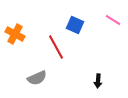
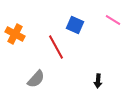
gray semicircle: moved 1 px left, 1 px down; rotated 24 degrees counterclockwise
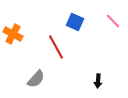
pink line: moved 1 px down; rotated 14 degrees clockwise
blue square: moved 3 px up
orange cross: moved 2 px left
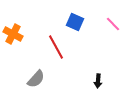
pink line: moved 3 px down
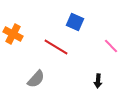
pink line: moved 2 px left, 22 px down
red line: rotated 30 degrees counterclockwise
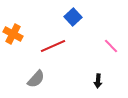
blue square: moved 2 px left, 5 px up; rotated 24 degrees clockwise
red line: moved 3 px left, 1 px up; rotated 55 degrees counterclockwise
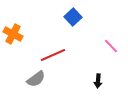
red line: moved 9 px down
gray semicircle: rotated 12 degrees clockwise
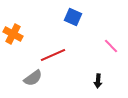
blue square: rotated 24 degrees counterclockwise
gray semicircle: moved 3 px left, 1 px up
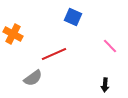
pink line: moved 1 px left
red line: moved 1 px right, 1 px up
black arrow: moved 7 px right, 4 px down
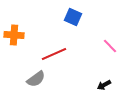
orange cross: moved 1 px right, 1 px down; rotated 24 degrees counterclockwise
gray semicircle: moved 3 px right, 1 px down
black arrow: moved 1 px left; rotated 56 degrees clockwise
